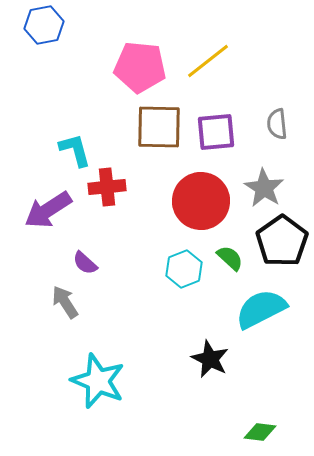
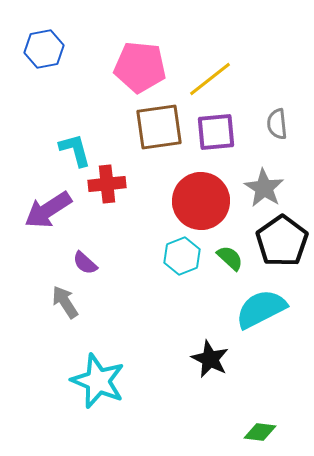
blue hexagon: moved 24 px down
yellow line: moved 2 px right, 18 px down
brown square: rotated 9 degrees counterclockwise
red cross: moved 3 px up
cyan hexagon: moved 2 px left, 13 px up
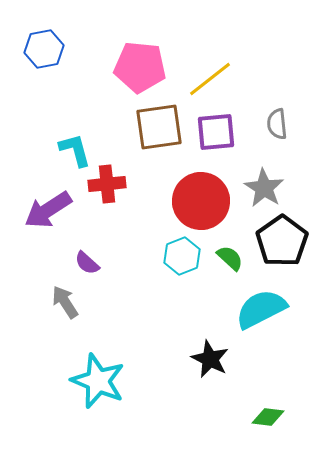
purple semicircle: moved 2 px right
green diamond: moved 8 px right, 15 px up
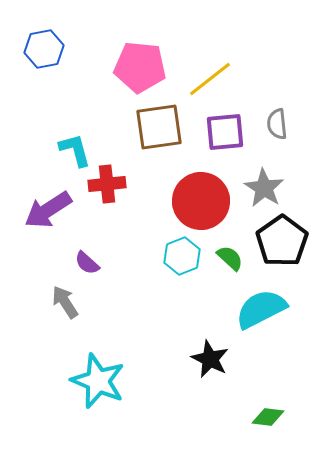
purple square: moved 9 px right
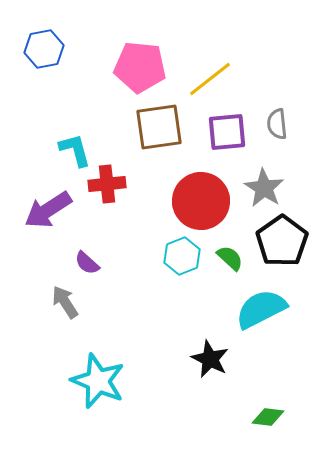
purple square: moved 2 px right
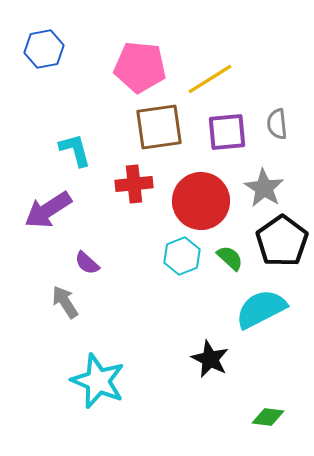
yellow line: rotated 6 degrees clockwise
red cross: moved 27 px right
